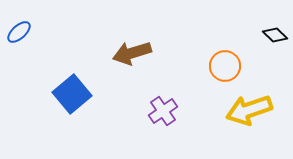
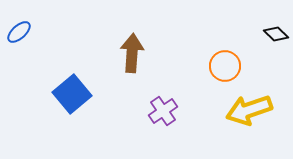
black diamond: moved 1 px right, 1 px up
brown arrow: rotated 111 degrees clockwise
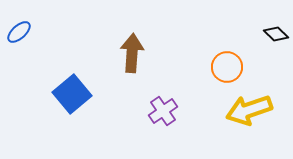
orange circle: moved 2 px right, 1 px down
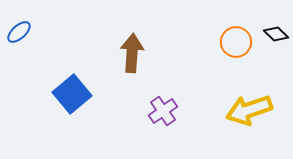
orange circle: moved 9 px right, 25 px up
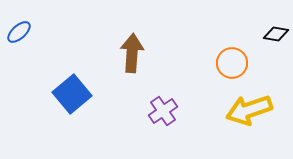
black diamond: rotated 35 degrees counterclockwise
orange circle: moved 4 px left, 21 px down
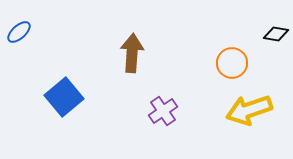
blue square: moved 8 px left, 3 px down
